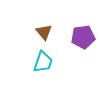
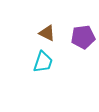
brown triangle: moved 3 px right, 1 px down; rotated 24 degrees counterclockwise
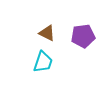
purple pentagon: moved 1 px up
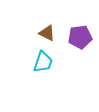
purple pentagon: moved 3 px left, 1 px down
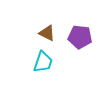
purple pentagon: rotated 15 degrees clockwise
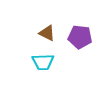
cyan trapezoid: rotated 70 degrees clockwise
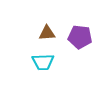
brown triangle: rotated 30 degrees counterclockwise
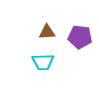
brown triangle: moved 1 px up
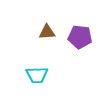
cyan trapezoid: moved 6 px left, 13 px down
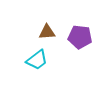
cyan trapezoid: moved 15 px up; rotated 35 degrees counterclockwise
